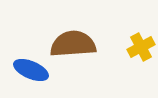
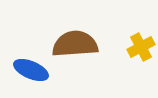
brown semicircle: moved 2 px right
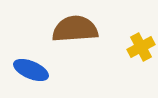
brown semicircle: moved 15 px up
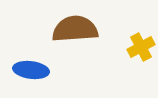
blue ellipse: rotated 16 degrees counterclockwise
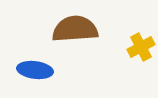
blue ellipse: moved 4 px right
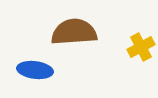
brown semicircle: moved 1 px left, 3 px down
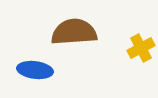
yellow cross: moved 1 px down
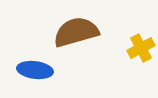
brown semicircle: moved 2 px right; rotated 12 degrees counterclockwise
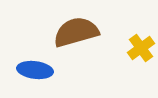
yellow cross: rotated 8 degrees counterclockwise
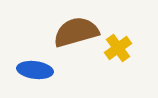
yellow cross: moved 23 px left
